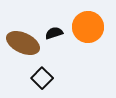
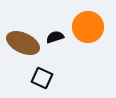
black semicircle: moved 1 px right, 4 px down
black square: rotated 20 degrees counterclockwise
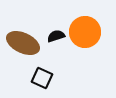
orange circle: moved 3 px left, 5 px down
black semicircle: moved 1 px right, 1 px up
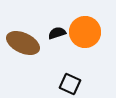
black semicircle: moved 1 px right, 3 px up
black square: moved 28 px right, 6 px down
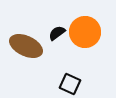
black semicircle: rotated 18 degrees counterclockwise
brown ellipse: moved 3 px right, 3 px down
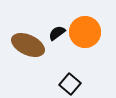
brown ellipse: moved 2 px right, 1 px up
black square: rotated 15 degrees clockwise
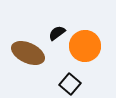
orange circle: moved 14 px down
brown ellipse: moved 8 px down
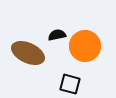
black semicircle: moved 2 px down; rotated 24 degrees clockwise
black square: rotated 25 degrees counterclockwise
